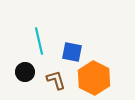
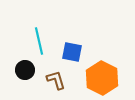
black circle: moved 2 px up
orange hexagon: moved 8 px right
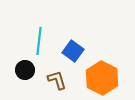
cyan line: rotated 20 degrees clockwise
blue square: moved 1 px right, 1 px up; rotated 25 degrees clockwise
brown L-shape: moved 1 px right
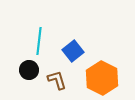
blue square: rotated 15 degrees clockwise
black circle: moved 4 px right
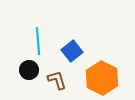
cyan line: moved 1 px left; rotated 12 degrees counterclockwise
blue square: moved 1 px left
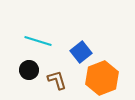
cyan line: rotated 68 degrees counterclockwise
blue square: moved 9 px right, 1 px down
orange hexagon: rotated 12 degrees clockwise
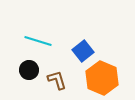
blue square: moved 2 px right, 1 px up
orange hexagon: rotated 16 degrees counterclockwise
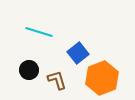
cyan line: moved 1 px right, 9 px up
blue square: moved 5 px left, 2 px down
orange hexagon: rotated 16 degrees clockwise
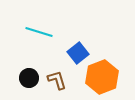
black circle: moved 8 px down
orange hexagon: moved 1 px up
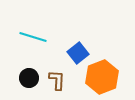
cyan line: moved 6 px left, 5 px down
brown L-shape: rotated 20 degrees clockwise
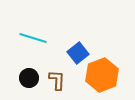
cyan line: moved 1 px down
orange hexagon: moved 2 px up
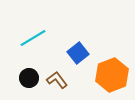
cyan line: rotated 48 degrees counterclockwise
orange hexagon: moved 10 px right
brown L-shape: rotated 40 degrees counterclockwise
